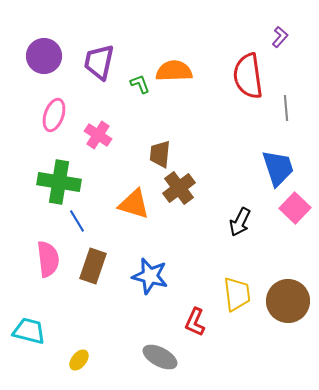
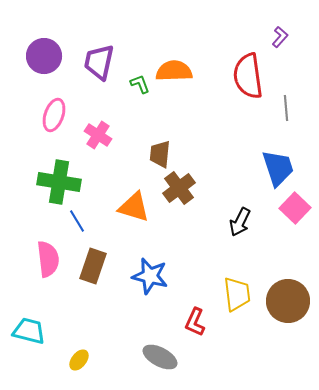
orange triangle: moved 3 px down
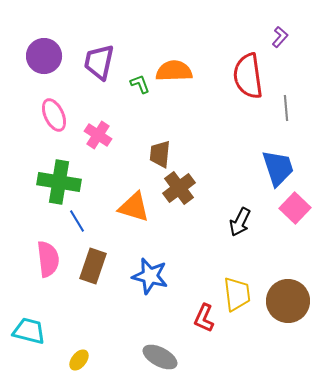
pink ellipse: rotated 44 degrees counterclockwise
red L-shape: moved 9 px right, 4 px up
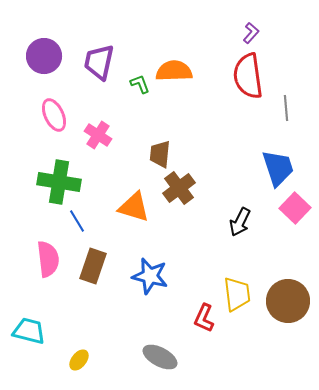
purple L-shape: moved 29 px left, 4 px up
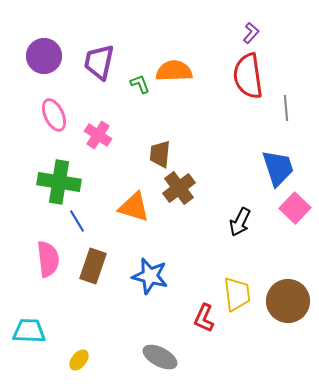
cyan trapezoid: rotated 12 degrees counterclockwise
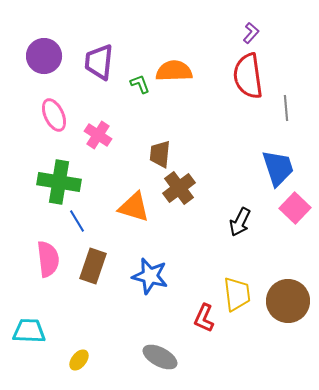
purple trapezoid: rotated 6 degrees counterclockwise
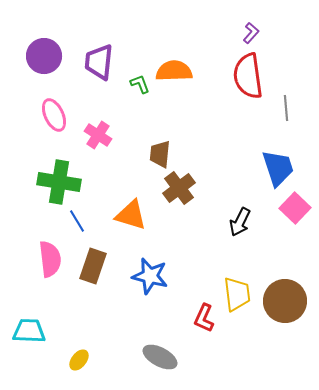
orange triangle: moved 3 px left, 8 px down
pink semicircle: moved 2 px right
brown circle: moved 3 px left
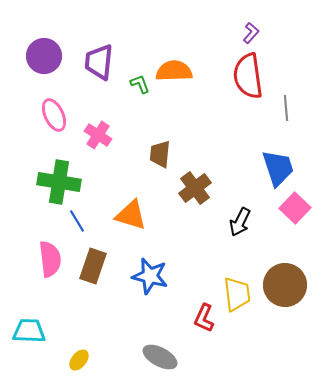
brown cross: moved 16 px right
brown circle: moved 16 px up
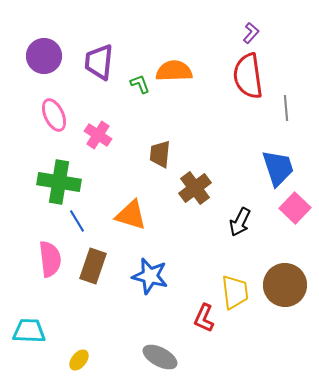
yellow trapezoid: moved 2 px left, 2 px up
